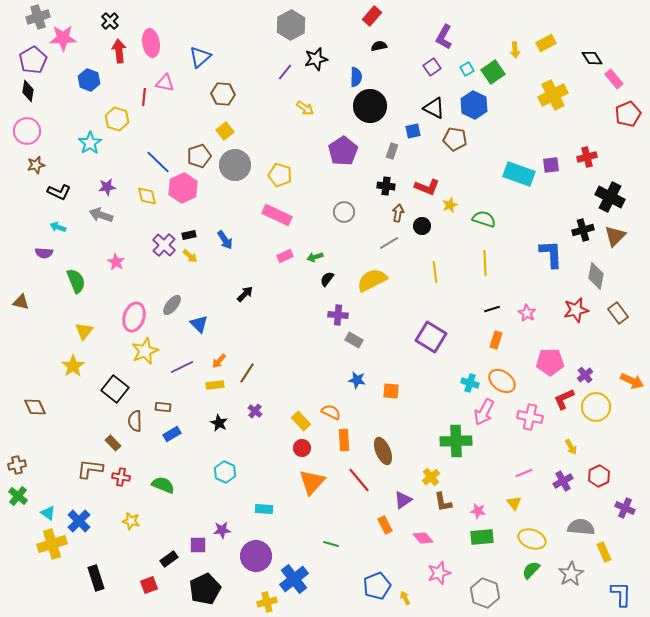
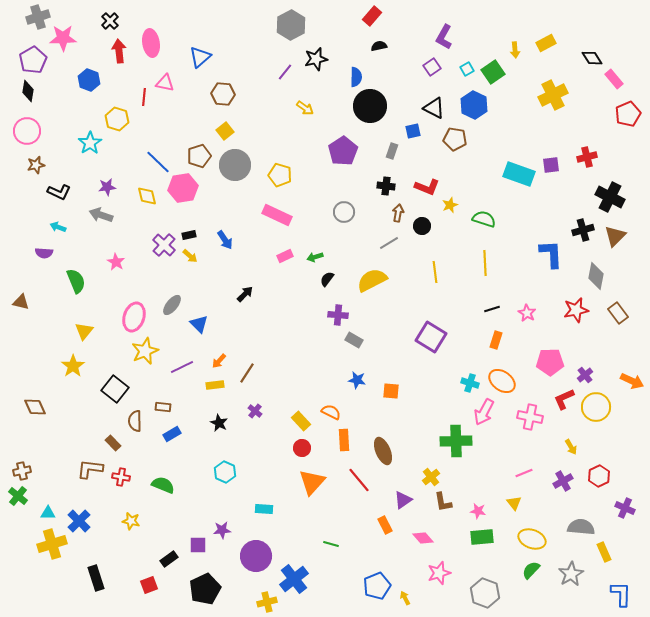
pink hexagon at (183, 188): rotated 16 degrees clockwise
brown cross at (17, 465): moved 5 px right, 6 px down
cyan triangle at (48, 513): rotated 35 degrees counterclockwise
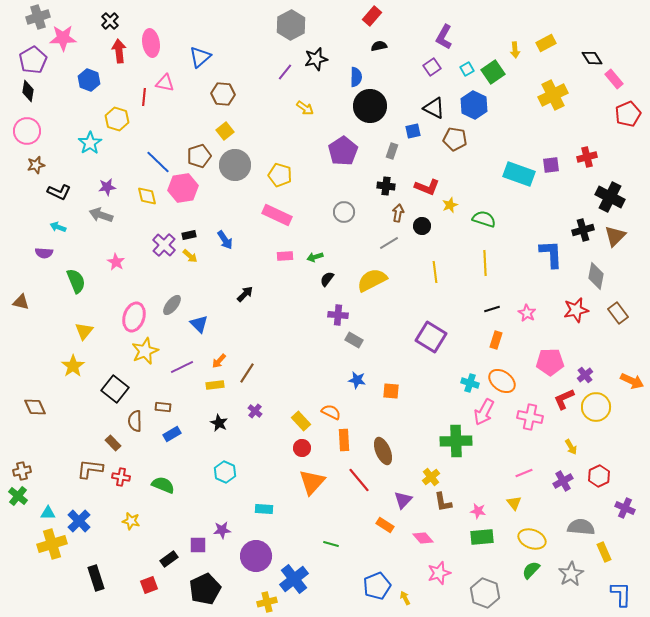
pink rectangle at (285, 256): rotated 21 degrees clockwise
purple triangle at (403, 500): rotated 12 degrees counterclockwise
orange rectangle at (385, 525): rotated 30 degrees counterclockwise
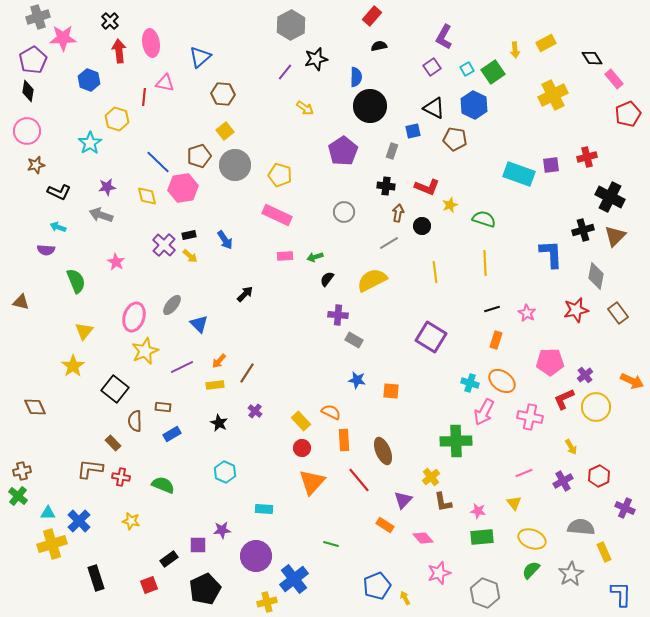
purple semicircle at (44, 253): moved 2 px right, 3 px up
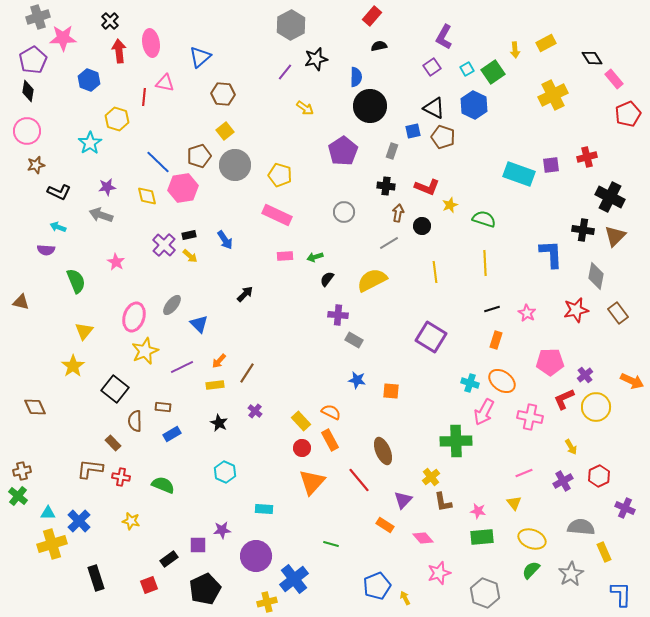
brown pentagon at (455, 139): moved 12 px left, 2 px up; rotated 10 degrees clockwise
black cross at (583, 230): rotated 25 degrees clockwise
orange rectangle at (344, 440): moved 14 px left; rotated 25 degrees counterclockwise
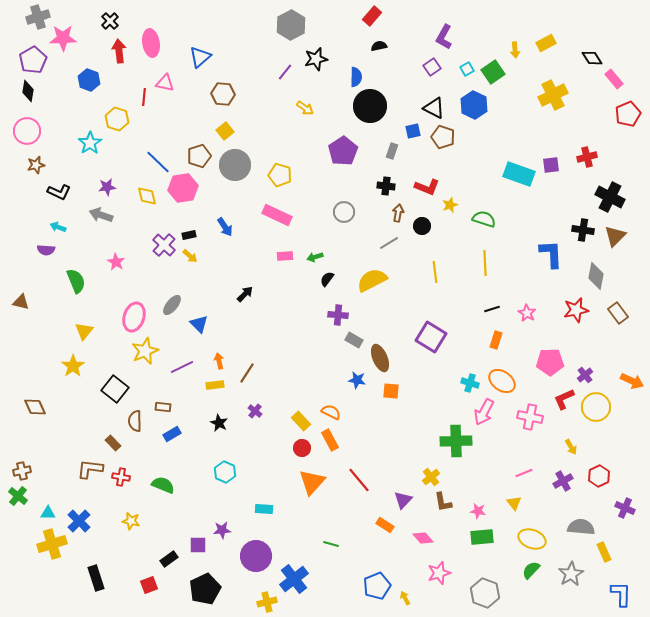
blue arrow at (225, 240): moved 13 px up
orange arrow at (219, 361): rotated 126 degrees clockwise
brown ellipse at (383, 451): moved 3 px left, 93 px up
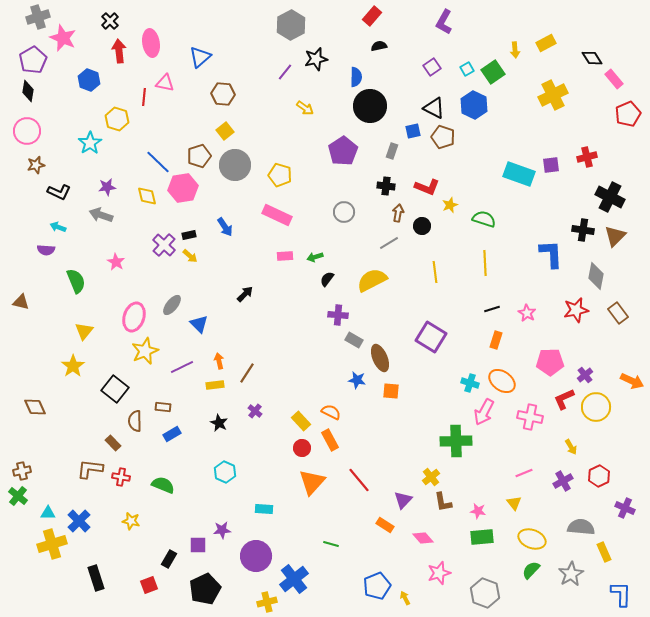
purple L-shape at (444, 37): moved 15 px up
pink star at (63, 38): rotated 24 degrees clockwise
black rectangle at (169, 559): rotated 24 degrees counterclockwise
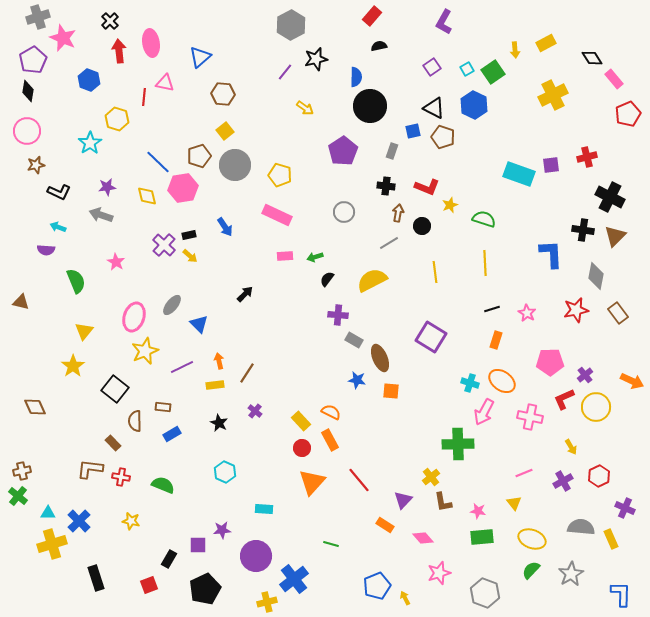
green cross at (456, 441): moved 2 px right, 3 px down
yellow rectangle at (604, 552): moved 7 px right, 13 px up
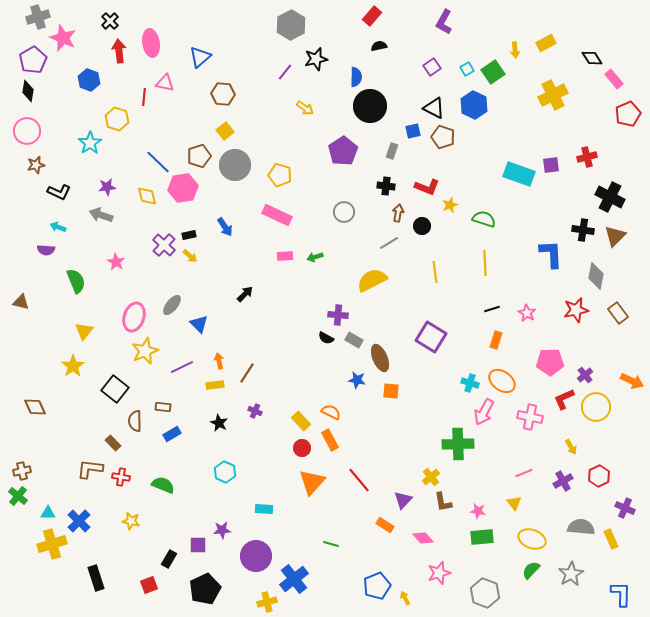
black semicircle at (327, 279): moved 1 px left, 59 px down; rotated 98 degrees counterclockwise
purple cross at (255, 411): rotated 16 degrees counterclockwise
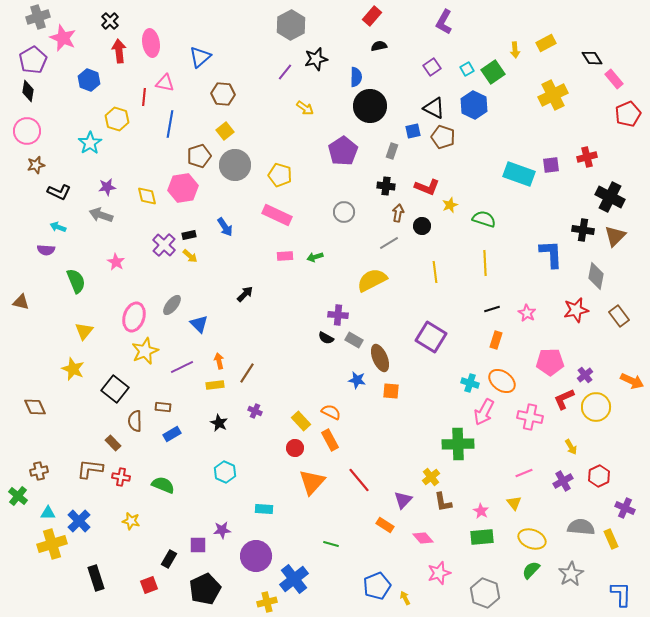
blue line at (158, 162): moved 12 px right, 38 px up; rotated 56 degrees clockwise
brown rectangle at (618, 313): moved 1 px right, 3 px down
yellow star at (73, 366): moved 3 px down; rotated 15 degrees counterclockwise
red circle at (302, 448): moved 7 px left
brown cross at (22, 471): moved 17 px right
pink star at (478, 511): moved 3 px right; rotated 21 degrees clockwise
